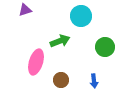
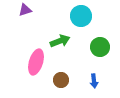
green circle: moved 5 px left
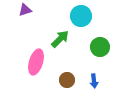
green arrow: moved 2 px up; rotated 24 degrees counterclockwise
brown circle: moved 6 px right
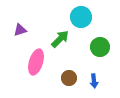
purple triangle: moved 5 px left, 20 px down
cyan circle: moved 1 px down
brown circle: moved 2 px right, 2 px up
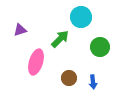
blue arrow: moved 1 px left, 1 px down
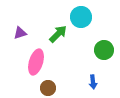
purple triangle: moved 3 px down
green arrow: moved 2 px left, 5 px up
green circle: moved 4 px right, 3 px down
brown circle: moved 21 px left, 10 px down
